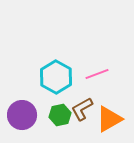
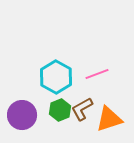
green hexagon: moved 5 px up; rotated 10 degrees counterclockwise
orange triangle: rotated 12 degrees clockwise
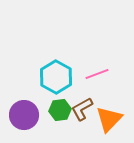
green hexagon: rotated 15 degrees clockwise
purple circle: moved 2 px right
orange triangle: rotated 28 degrees counterclockwise
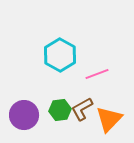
cyan hexagon: moved 4 px right, 22 px up
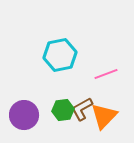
cyan hexagon: rotated 20 degrees clockwise
pink line: moved 9 px right
green hexagon: moved 3 px right
orange triangle: moved 5 px left, 3 px up
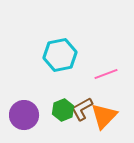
green hexagon: rotated 15 degrees counterclockwise
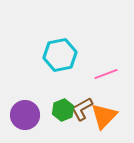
purple circle: moved 1 px right
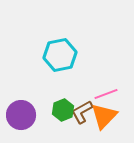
pink line: moved 20 px down
brown L-shape: moved 3 px down
purple circle: moved 4 px left
